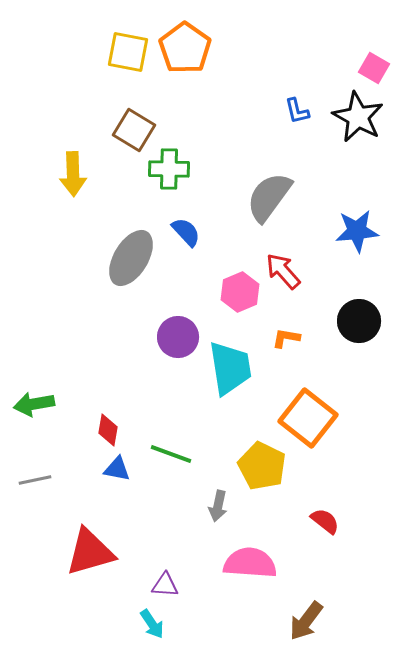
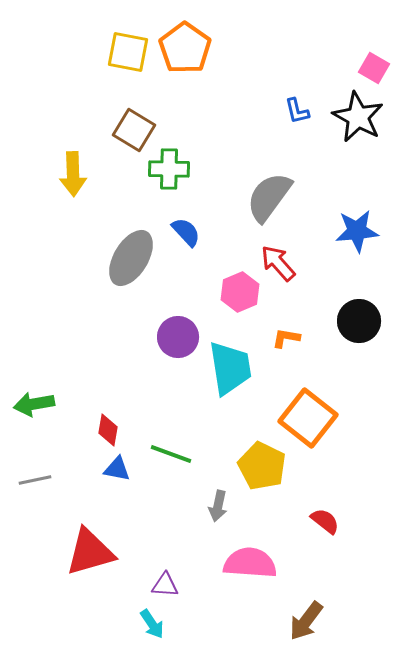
red arrow: moved 5 px left, 8 px up
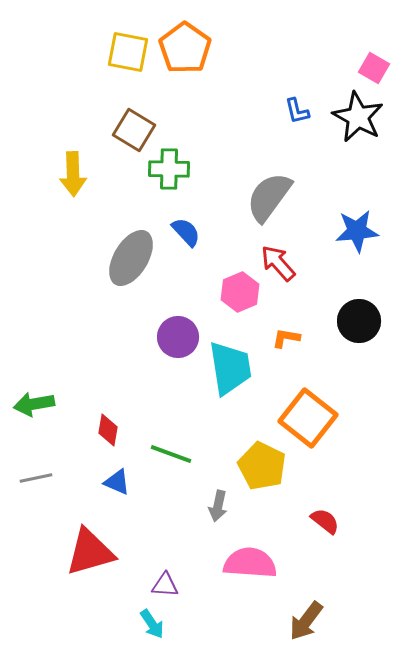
blue triangle: moved 13 px down; rotated 12 degrees clockwise
gray line: moved 1 px right, 2 px up
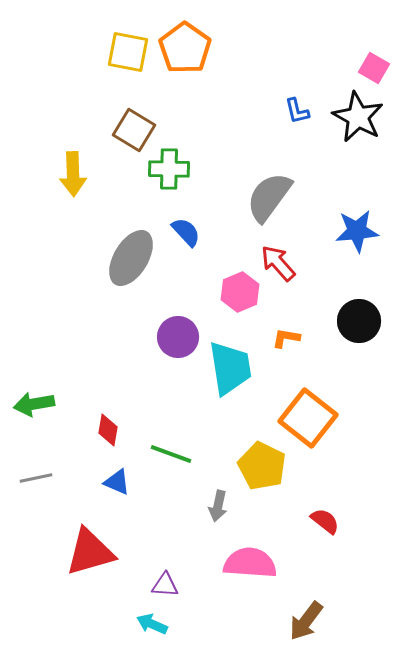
cyan arrow: rotated 148 degrees clockwise
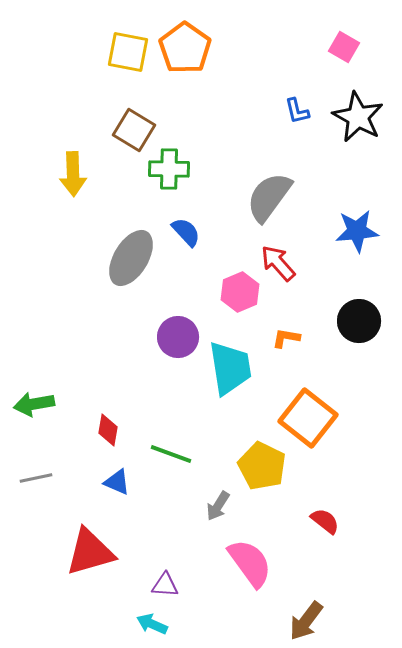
pink square: moved 30 px left, 21 px up
gray arrow: rotated 20 degrees clockwise
pink semicircle: rotated 50 degrees clockwise
